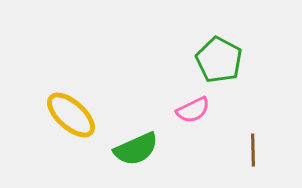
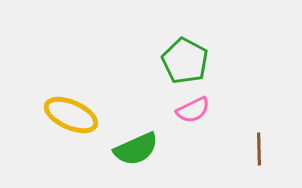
green pentagon: moved 34 px left, 1 px down
yellow ellipse: rotated 18 degrees counterclockwise
brown line: moved 6 px right, 1 px up
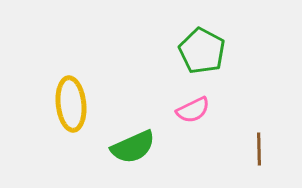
green pentagon: moved 17 px right, 10 px up
yellow ellipse: moved 11 px up; rotated 60 degrees clockwise
green semicircle: moved 3 px left, 2 px up
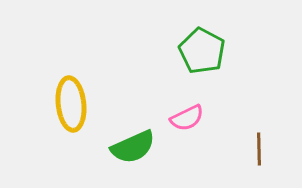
pink semicircle: moved 6 px left, 8 px down
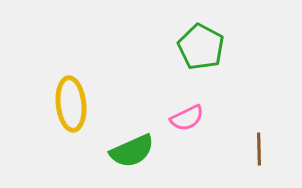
green pentagon: moved 1 px left, 4 px up
green semicircle: moved 1 px left, 4 px down
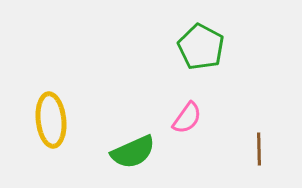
yellow ellipse: moved 20 px left, 16 px down
pink semicircle: rotated 28 degrees counterclockwise
green semicircle: moved 1 px right, 1 px down
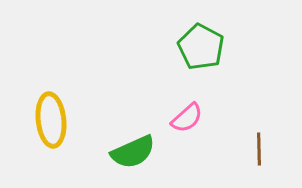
pink semicircle: rotated 12 degrees clockwise
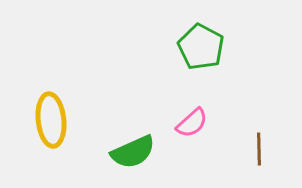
pink semicircle: moved 5 px right, 5 px down
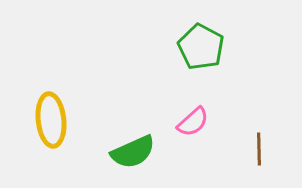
pink semicircle: moved 1 px right, 1 px up
